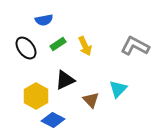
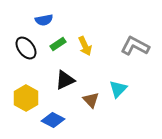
yellow hexagon: moved 10 px left, 2 px down
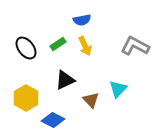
blue semicircle: moved 38 px right
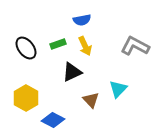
green rectangle: rotated 14 degrees clockwise
black triangle: moved 7 px right, 8 px up
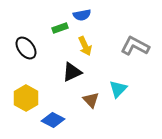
blue semicircle: moved 5 px up
green rectangle: moved 2 px right, 16 px up
